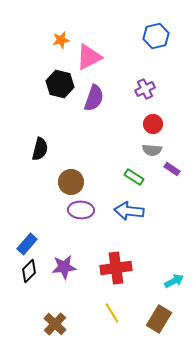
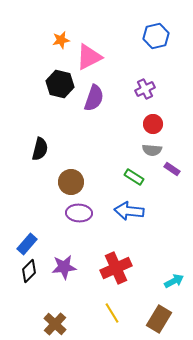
purple ellipse: moved 2 px left, 3 px down
red cross: rotated 16 degrees counterclockwise
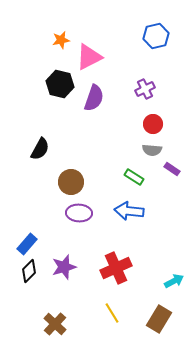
black semicircle: rotated 15 degrees clockwise
purple star: rotated 10 degrees counterclockwise
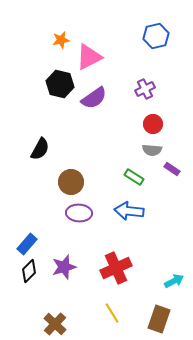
purple semicircle: rotated 36 degrees clockwise
brown rectangle: rotated 12 degrees counterclockwise
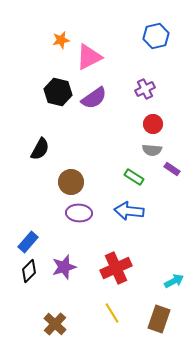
black hexagon: moved 2 px left, 8 px down
blue rectangle: moved 1 px right, 2 px up
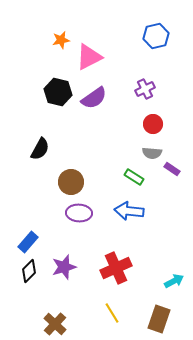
gray semicircle: moved 3 px down
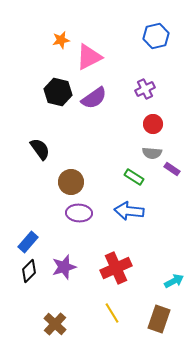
black semicircle: rotated 65 degrees counterclockwise
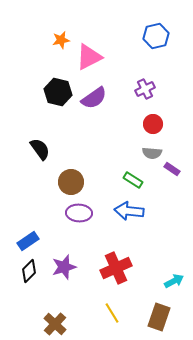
green rectangle: moved 1 px left, 3 px down
blue rectangle: moved 1 px up; rotated 15 degrees clockwise
brown rectangle: moved 2 px up
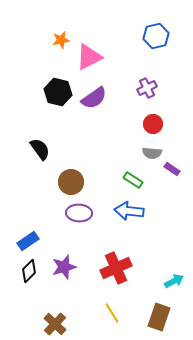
purple cross: moved 2 px right, 1 px up
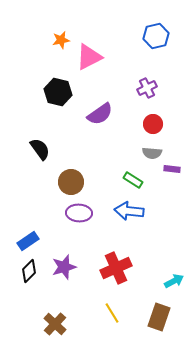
purple semicircle: moved 6 px right, 16 px down
purple rectangle: rotated 28 degrees counterclockwise
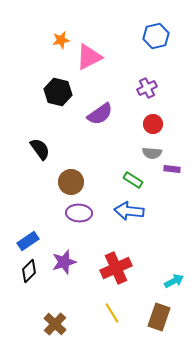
purple star: moved 5 px up
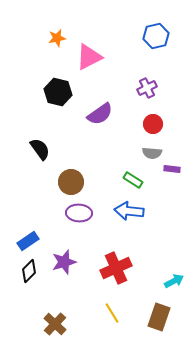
orange star: moved 4 px left, 2 px up
